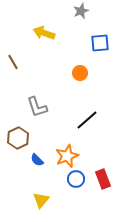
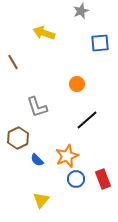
orange circle: moved 3 px left, 11 px down
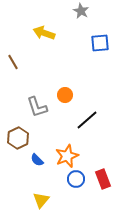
gray star: rotated 21 degrees counterclockwise
orange circle: moved 12 px left, 11 px down
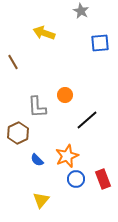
gray L-shape: rotated 15 degrees clockwise
brown hexagon: moved 5 px up
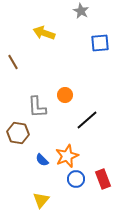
brown hexagon: rotated 25 degrees counterclockwise
blue semicircle: moved 5 px right
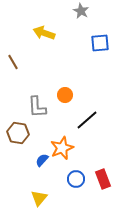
orange star: moved 5 px left, 8 px up
blue semicircle: rotated 88 degrees clockwise
yellow triangle: moved 2 px left, 2 px up
